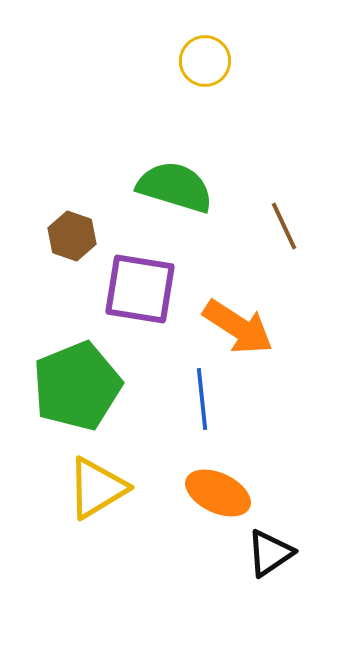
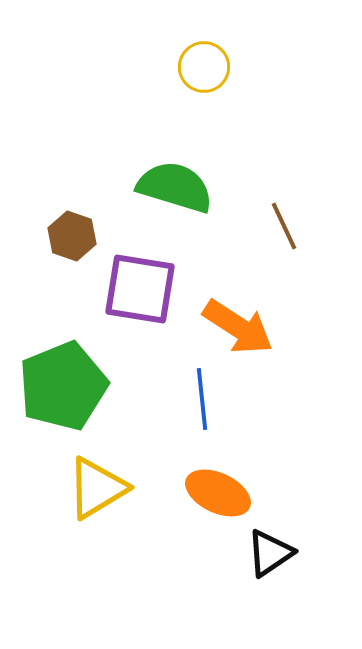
yellow circle: moved 1 px left, 6 px down
green pentagon: moved 14 px left
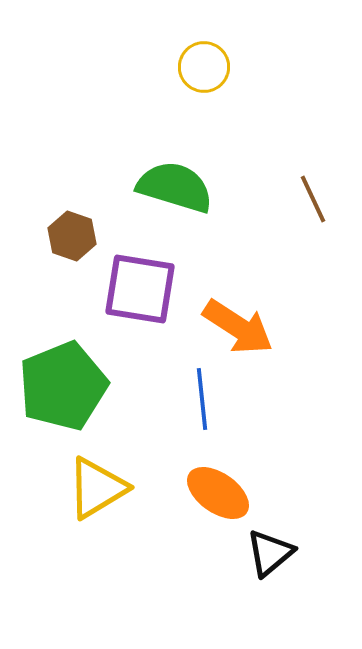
brown line: moved 29 px right, 27 px up
orange ellipse: rotated 10 degrees clockwise
black triangle: rotated 6 degrees counterclockwise
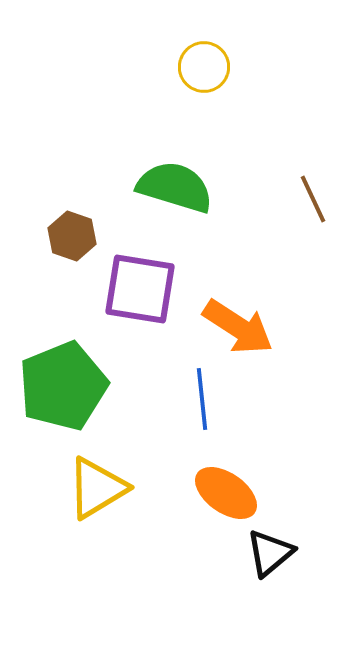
orange ellipse: moved 8 px right
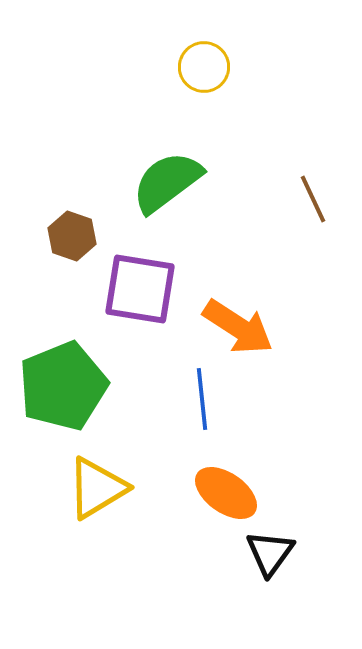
green semicircle: moved 8 px left, 5 px up; rotated 54 degrees counterclockwise
black triangle: rotated 14 degrees counterclockwise
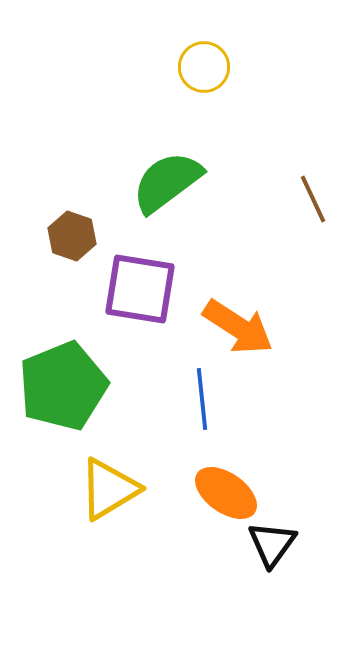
yellow triangle: moved 12 px right, 1 px down
black triangle: moved 2 px right, 9 px up
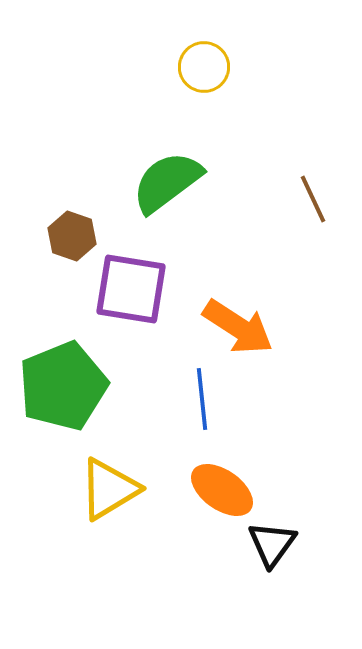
purple square: moved 9 px left
orange ellipse: moved 4 px left, 3 px up
